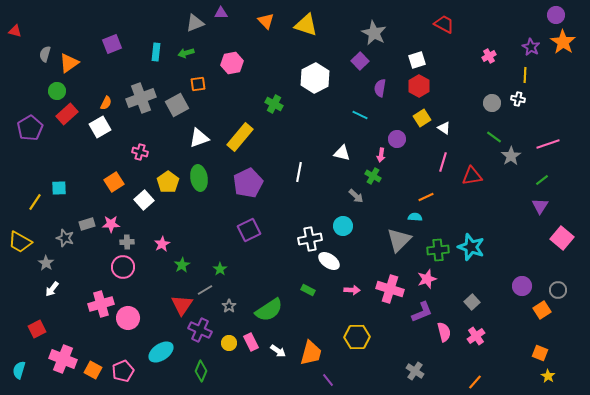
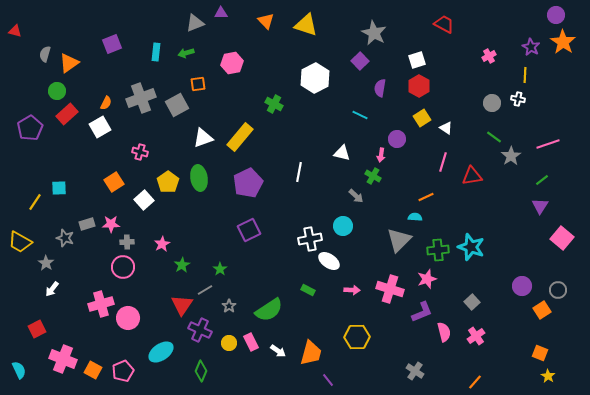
white triangle at (444, 128): moved 2 px right
white triangle at (199, 138): moved 4 px right
cyan semicircle at (19, 370): rotated 138 degrees clockwise
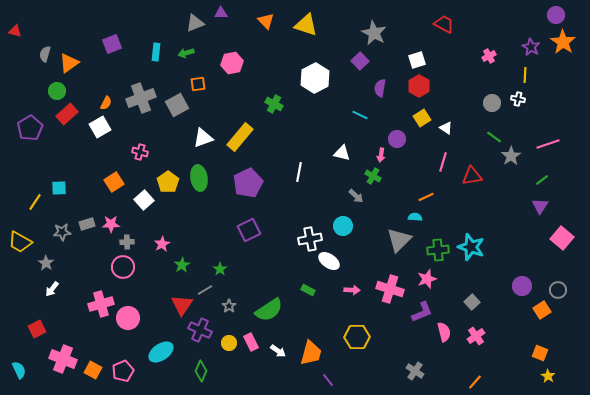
gray star at (65, 238): moved 3 px left, 6 px up; rotated 24 degrees counterclockwise
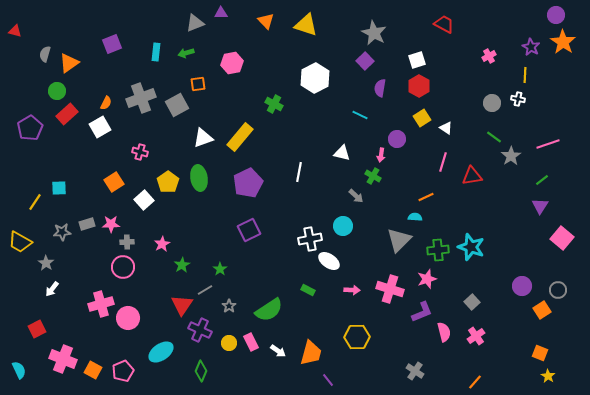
purple square at (360, 61): moved 5 px right
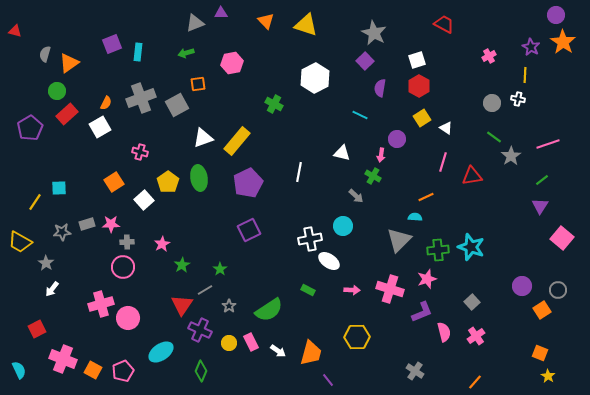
cyan rectangle at (156, 52): moved 18 px left
yellow rectangle at (240, 137): moved 3 px left, 4 px down
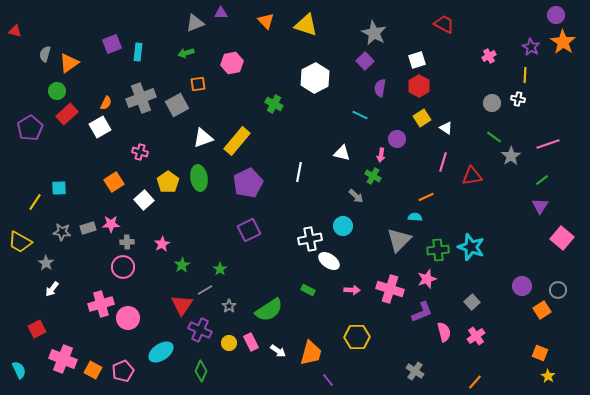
gray rectangle at (87, 224): moved 1 px right, 4 px down
gray star at (62, 232): rotated 12 degrees clockwise
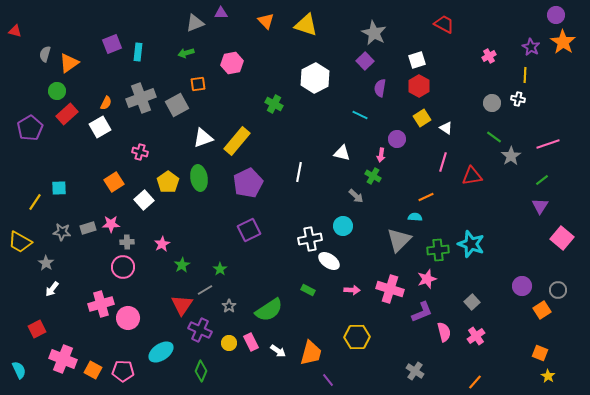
cyan star at (471, 247): moved 3 px up
pink pentagon at (123, 371): rotated 25 degrees clockwise
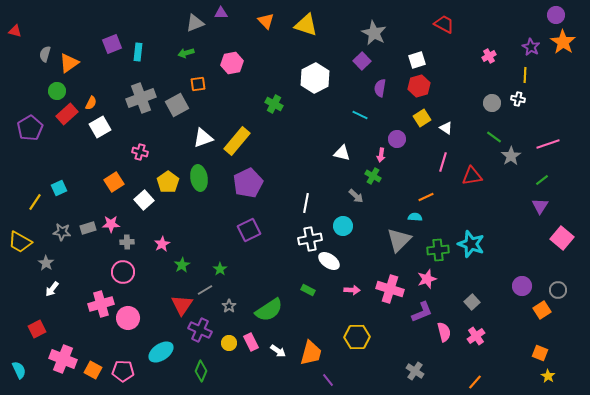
purple square at (365, 61): moved 3 px left
red hexagon at (419, 86): rotated 15 degrees clockwise
orange semicircle at (106, 103): moved 15 px left
white line at (299, 172): moved 7 px right, 31 px down
cyan square at (59, 188): rotated 21 degrees counterclockwise
pink circle at (123, 267): moved 5 px down
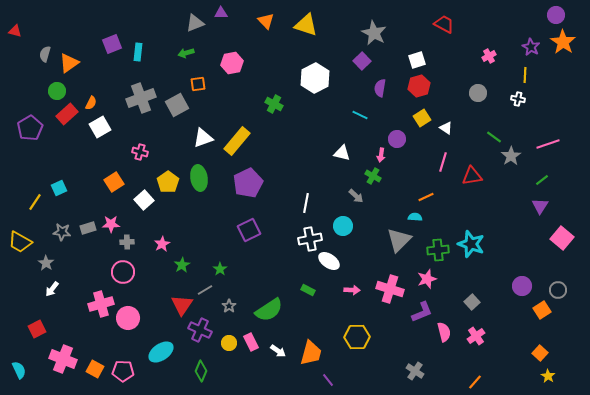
gray circle at (492, 103): moved 14 px left, 10 px up
orange square at (540, 353): rotated 21 degrees clockwise
orange square at (93, 370): moved 2 px right, 1 px up
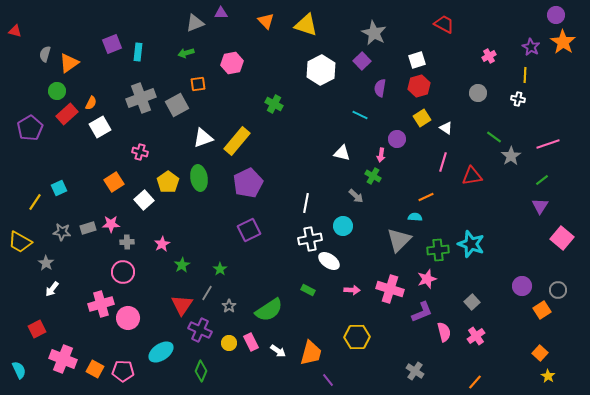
white hexagon at (315, 78): moved 6 px right, 8 px up
gray line at (205, 290): moved 2 px right, 3 px down; rotated 28 degrees counterclockwise
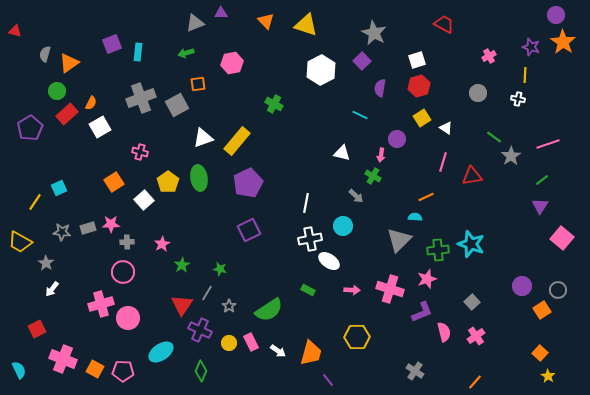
purple star at (531, 47): rotated 12 degrees counterclockwise
green star at (220, 269): rotated 24 degrees counterclockwise
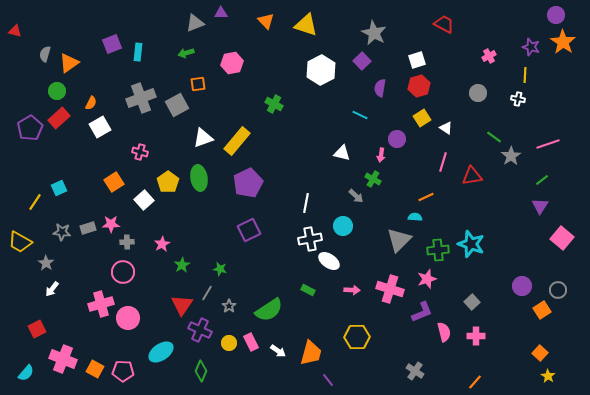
red rectangle at (67, 114): moved 8 px left, 4 px down
green cross at (373, 176): moved 3 px down
pink cross at (476, 336): rotated 36 degrees clockwise
cyan semicircle at (19, 370): moved 7 px right, 3 px down; rotated 66 degrees clockwise
